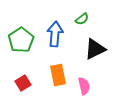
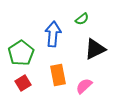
blue arrow: moved 2 px left
green pentagon: moved 13 px down
pink semicircle: rotated 120 degrees counterclockwise
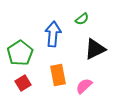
green pentagon: moved 1 px left
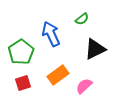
blue arrow: moved 2 px left; rotated 30 degrees counterclockwise
green pentagon: moved 1 px right, 1 px up
orange rectangle: rotated 65 degrees clockwise
red square: rotated 14 degrees clockwise
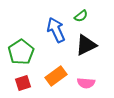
green semicircle: moved 1 px left, 3 px up
blue arrow: moved 5 px right, 4 px up
black triangle: moved 9 px left, 4 px up
orange rectangle: moved 2 px left, 1 px down
pink semicircle: moved 2 px right, 3 px up; rotated 132 degrees counterclockwise
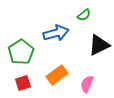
green semicircle: moved 3 px right, 1 px up
blue arrow: moved 3 px down; rotated 100 degrees clockwise
black triangle: moved 13 px right
orange rectangle: moved 1 px right, 1 px up
pink semicircle: moved 1 px right, 1 px down; rotated 108 degrees clockwise
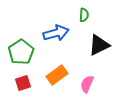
green semicircle: rotated 48 degrees counterclockwise
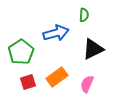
black triangle: moved 6 px left, 4 px down
orange rectangle: moved 2 px down
red square: moved 5 px right, 1 px up
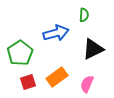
green pentagon: moved 1 px left, 1 px down
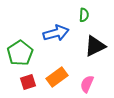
black triangle: moved 2 px right, 3 px up
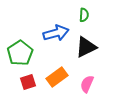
black triangle: moved 9 px left, 1 px down
